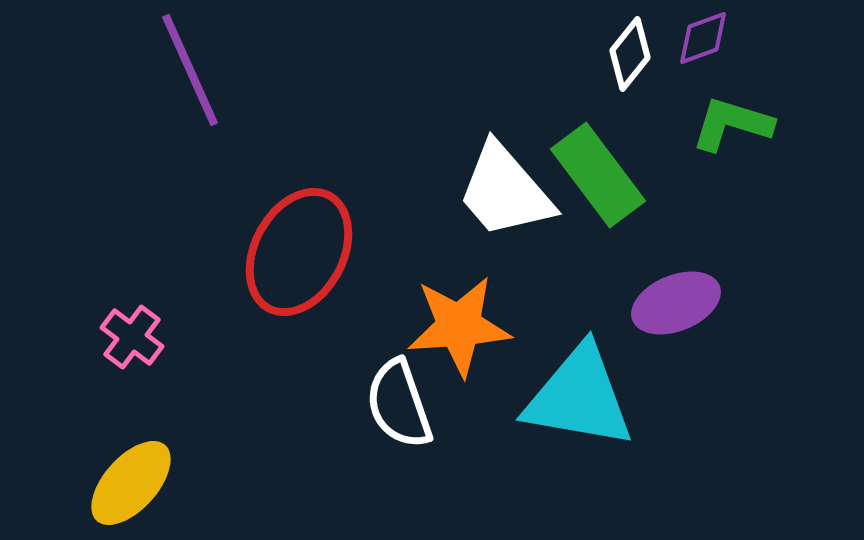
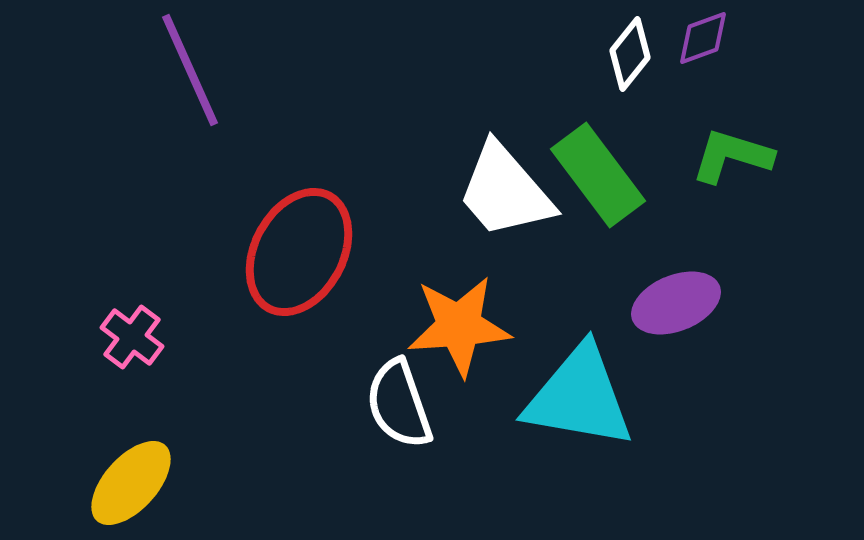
green L-shape: moved 32 px down
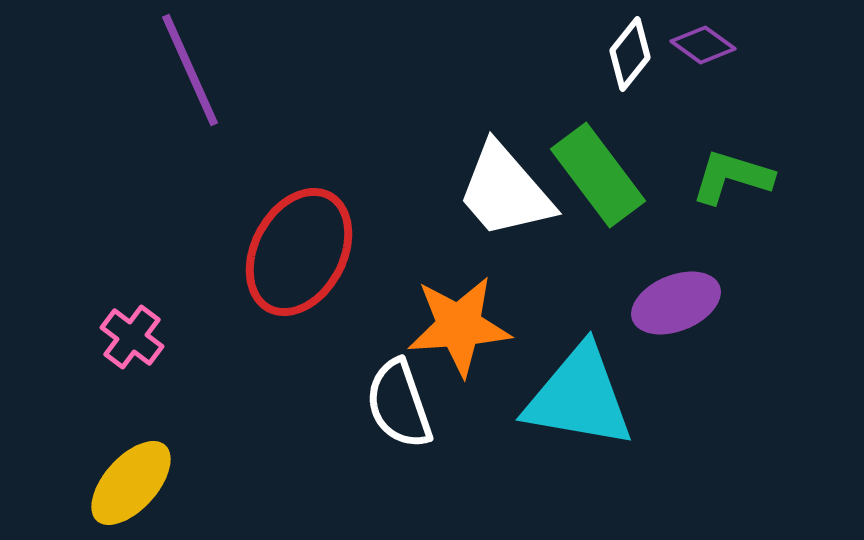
purple diamond: moved 7 px down; rotated 56 degrees clockwise
green L-shape: moved 21 px down
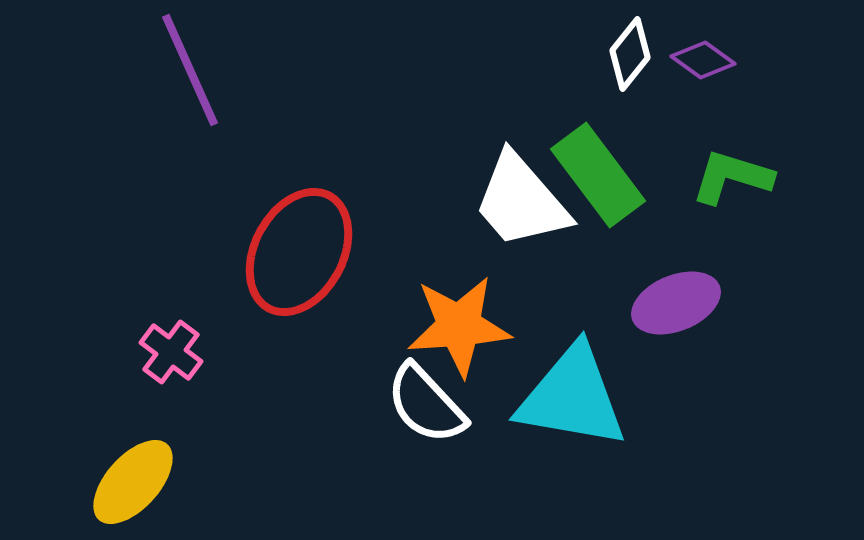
purple diamond: moved 15 px down
white trapezoid: moved 16 px right, 10 px down
pink cross: moved 39 px right, 15 px down
cyan triangle: moved 7 px left
white semicircle: moved 27 px right; rotated 24 degrees counterclockwise
yellow ellipse: moved 2 px right, 1 px up
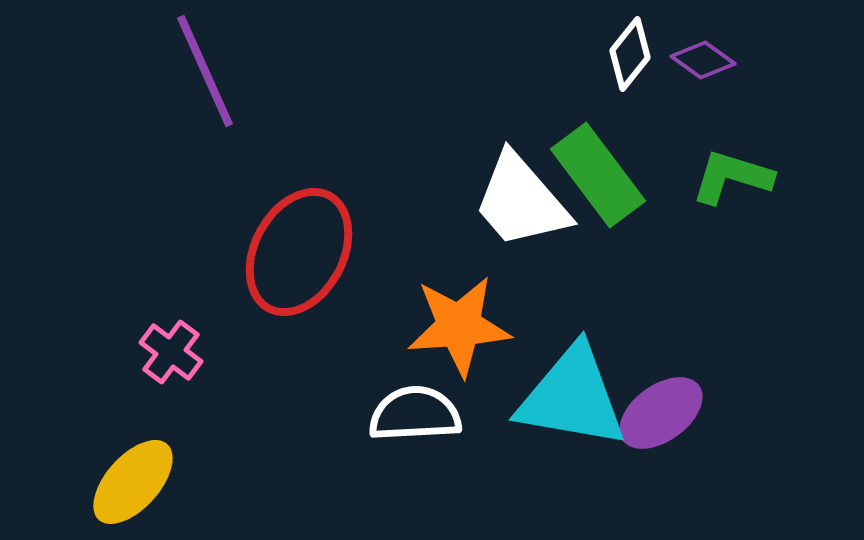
purple line: moved 15 px right, 1 px down
purple ellipse: moved 15 px left, 110 px down; rotated 14 degrees counterclockwise
white semicircle: moved 11 px left, 10 px down; rotated 130 degrees clockwise
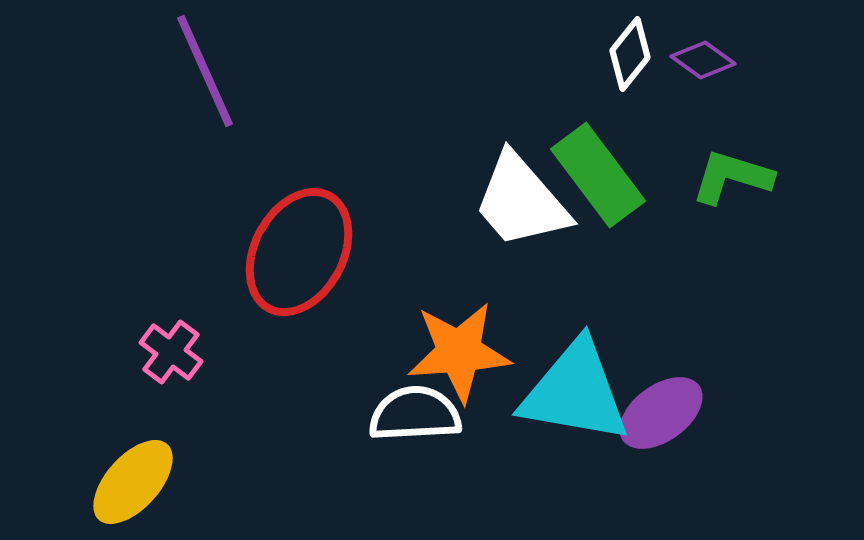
orange star: moved 26 px down
cyan triangle: moved 3 px right, 5 px up
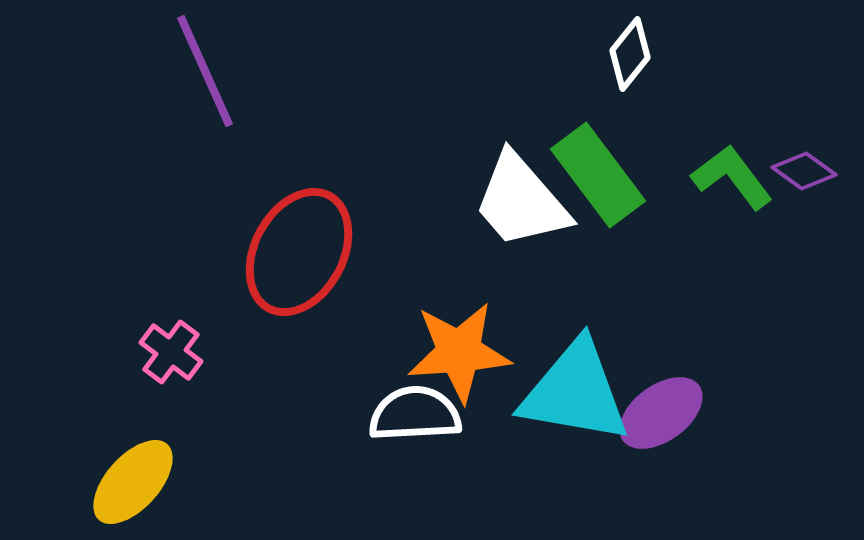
purple diamond: moved 101 px right, 111 px down
green L-shape: rotated 36 degrees clockwise
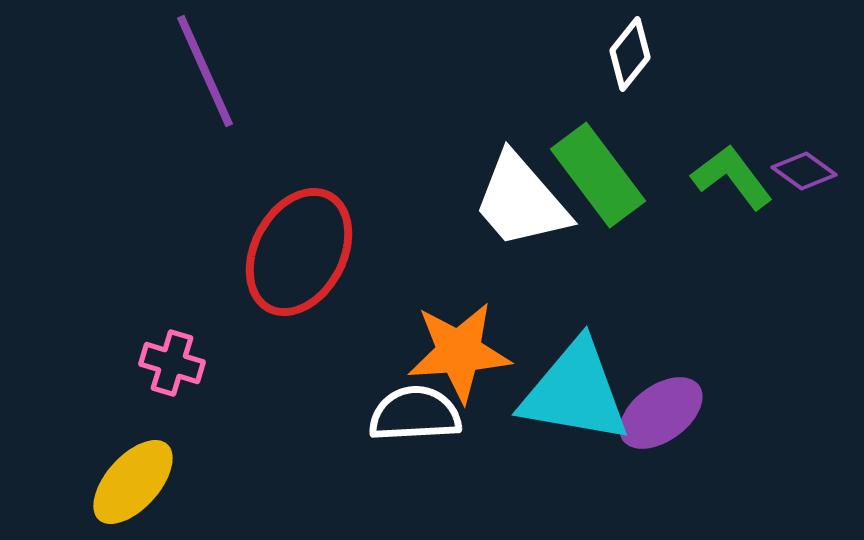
pink cross: moved 1 px right, 11 px down; rotated 20 degrees counterclockwise
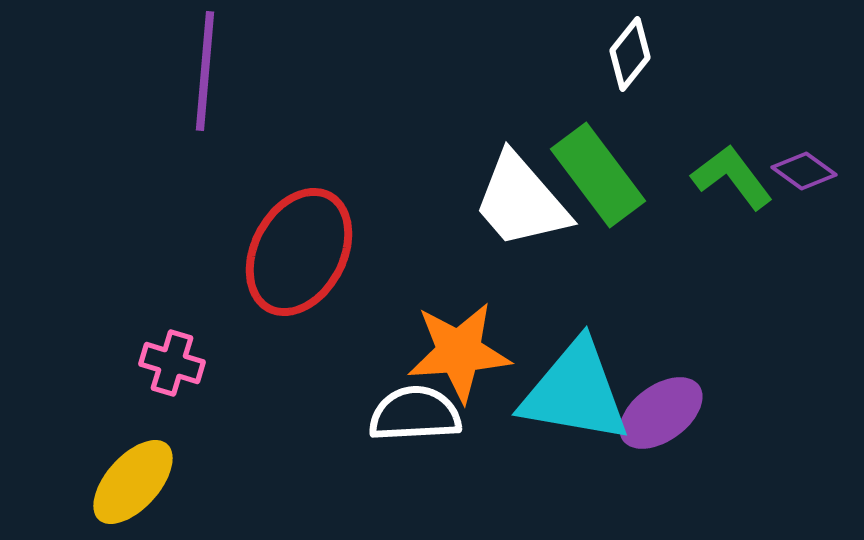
purple line: rotated 29 degrees clockwise
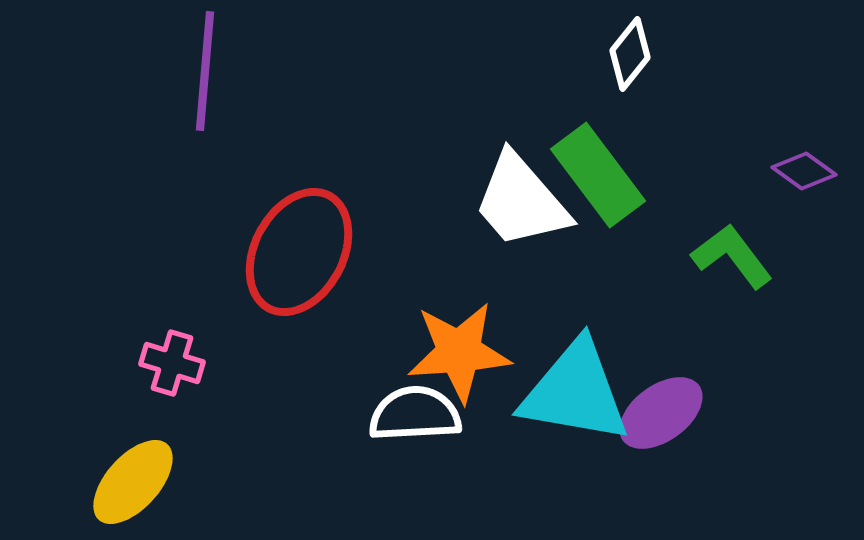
green L-shape: moved 79 px down
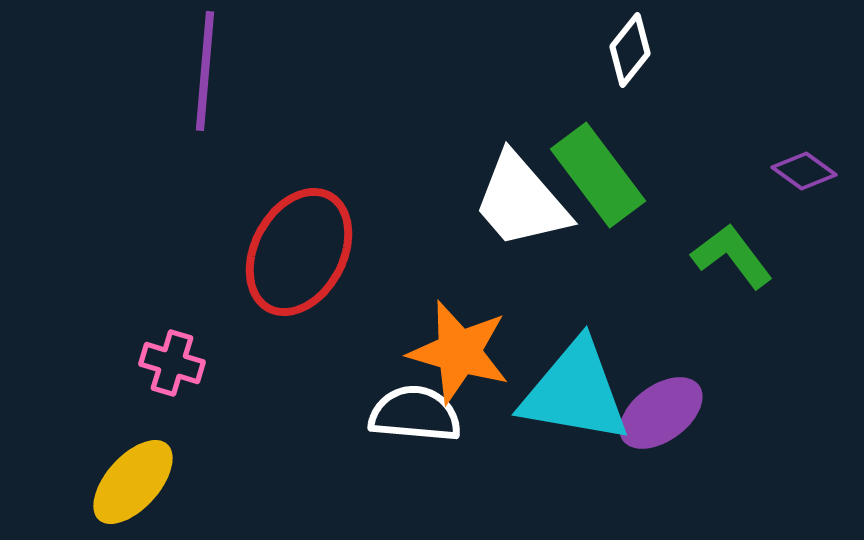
white diamond: moved 4 px up
orange star: rotated 20 degrees clockwise
white semicircle: rotated 8 degrees clockwise
